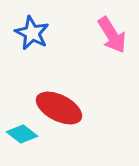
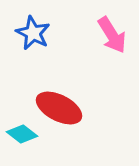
blue star: moved 1 px right
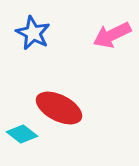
pink arrow: rotated 96 degrees clockwise
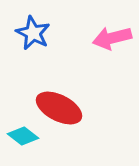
pink arrow: moved 3 px down; rotated 12 degrees clockwise
cyan diamond: moved 1 px right, 2 px down
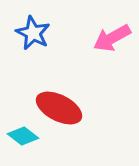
pink arrow: rotated 15 degrees counterclockwise
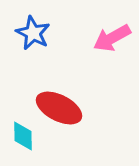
cyan diamond: rotated 52 degrees clockwise
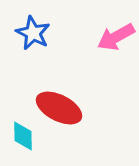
pink arrow: moved 4 px right, 1 px up
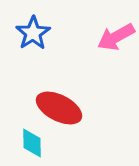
blue star: rotated 12 degrees clockwise
cyan diamond: moved 9 px right, 7 px down
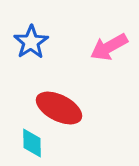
blue star: moved 2 px left, 9 px down
pink arrow: moved 7 px left, 10 px down
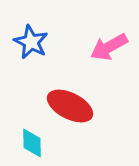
blue star: rotated 12 degrees counterclockwise
red ellipse: moved 11 px right, 2 px up
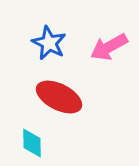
blue star: moved 18 px right, 1 px down
red ellipse: moved 11 px left, 9 px up
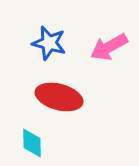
blue star: rotated 12 degrees counterclockwise
red ellipse: rotated 12 degrees counterclockwise
